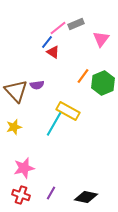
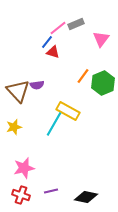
red triangle: rotated 16 degrees counterclockwise
brown triangle: moved 2 px right
purple line: moved 2 px up; rotated 48 degrees clockwise
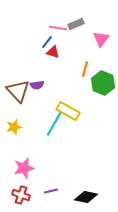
pink line: rotated 48 degrees clockwise
orange line: moved 2 px right, 7 px up; rotated 21 degrees counterclockwise
green hexagon: rotated 15 degrees counterclockwise
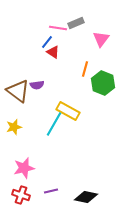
gray rectangle: moved 1 px up
red triangle: rotated 16 degrees clockwise
brown triangle: rotated 10 degrees counterclockwise
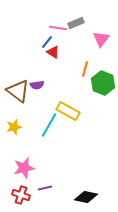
cyan line: moved 5 px left, 1 px down
purple line: moved 6 px left, 3 px up
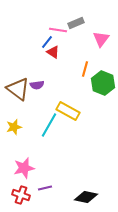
pink line: moved 2 px down
brown triangle: moved 2 px up
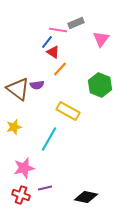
orange line: moved 25 px left; rotated 28 degrees clockwise
green hexagon: moved 3 px left, 2 px down
cyan line: moved 14 px down
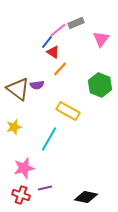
pink line: rotated 48 degrees counterclockwise
